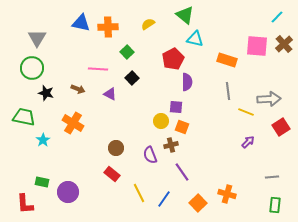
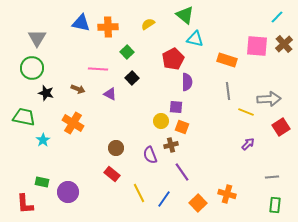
purple arrow at (248, 142): moved 2 px down
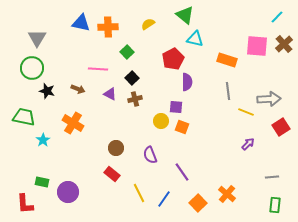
black star at (46, 93): moved 1 px right, 2 px up
brown cross at (171, 145): moved 36 px left, 46 px up
orange cross at (227, 194): rotated 24 degrees clockwise
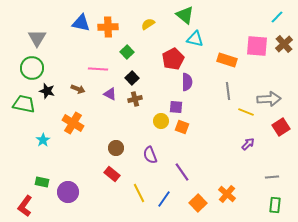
green trapezoid at (24, 117): moved 13 px up
red L-shape at (25, 204): moved 2 px down; rotated 40 degrees clockwise
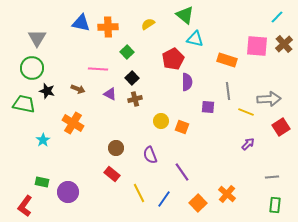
purple square at (176, 107): moved 32 px right
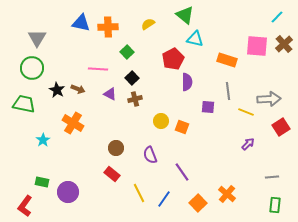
black star at (47, 91): moved 10 px right, 1 px up; rotated 14 degrees clockwise
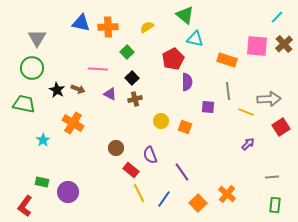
yellow semicircle at (148, 24): moved 1 px left, 3 px down
orange square at (182, 127): moved 3 px right
red rectangle at (112, 174): moved 19 px right, 4 px up
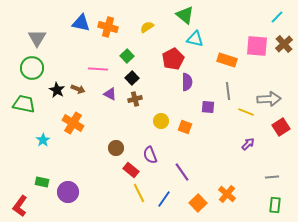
orange cross at (108, 27): rotated 18 degrees clockwise
green square at (127, 52): moved 4 px down
red L-shape at (25, 206): moved 5 px left
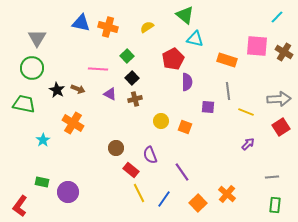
brown cross at (284, 44): moved 8 px down; rotated 18 degrees counterclockwise
gray arrow at (269, 99): moved 10 px right
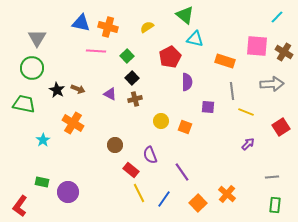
red pentagon at (173, 59): moved 3 px left, 2 px up
orange rectangle at (227, 60): moved 2 px left, 1 px down
pink line at (98, 69): moved 2 px left, 18 px up
gray line at (228, 91): moved 4 px right
gray arrow at (279, 99): moved 7 px left, 15 px up
brown circle at (116, 148): moved 1 px left, 3 px up
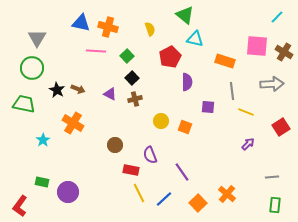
yellow semicircle at (147, 27): moved 3 px right, 2 px down; rotated 104 degrees clockwise
red rectangle at (131, 170): rotated 28 degrees counterclockwise
blue line at (164, 199): rotated 12 degrees clockwise
